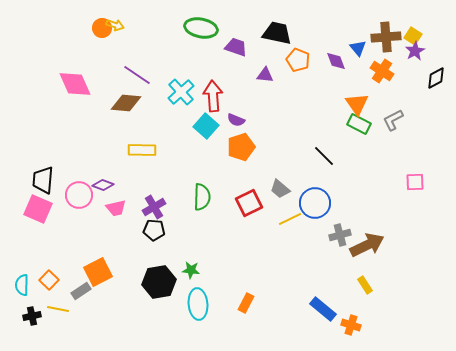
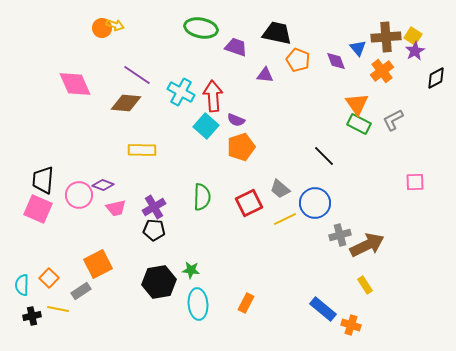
orange cross at (382, 71): rotated 20 degrees clockwise
cyan cross at (181, 92): rotated 20 degrees counterclockwise
yellow line at (290, 219): moved 5 px left
orange square at (98, 272): moved 8 px up
orange square at (49, 280): moved 2 px up
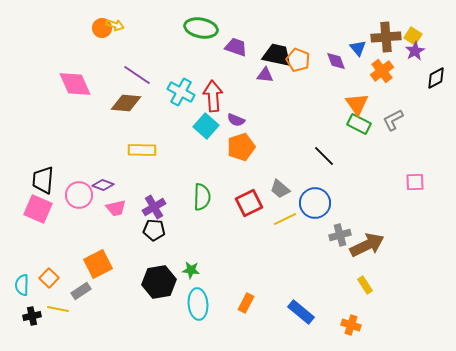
black trapezoid at (277, 33): moved 22 px down
blue rectangle at (323, 309): moved 22 px left, 3 px down
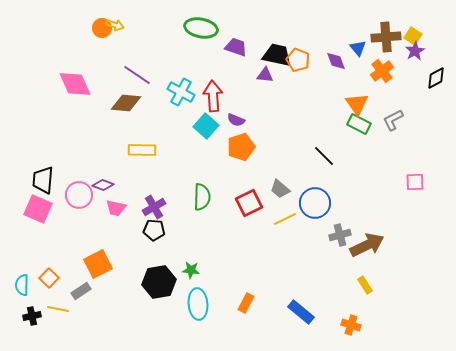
pink trapezoid at (116, 208): rotated 25 degrees clockwise
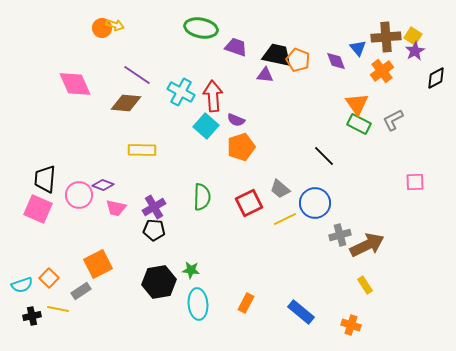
black trapezoid at (43, 180): moved 2 px right, 1 px up
cyan semicircle at (22, 285): rotated 110 degrees counterclockwise
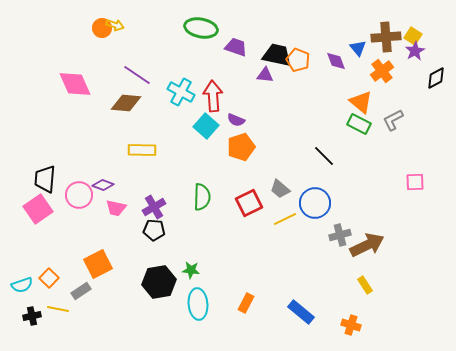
orange triangle at (357, 104): moved 4 px right, 2 px up; rotated 15 degrees counterclockwise
pink square at (38, 209): rotated 32 degrees clockwise
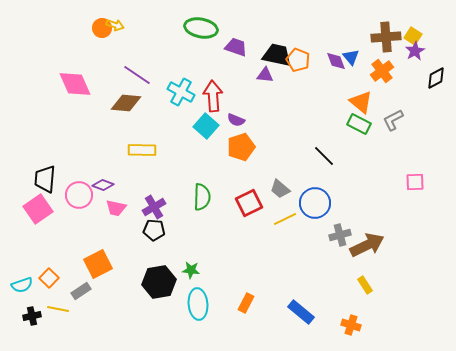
blue triangle at (358, 48): moved 7 px left, 9 px down
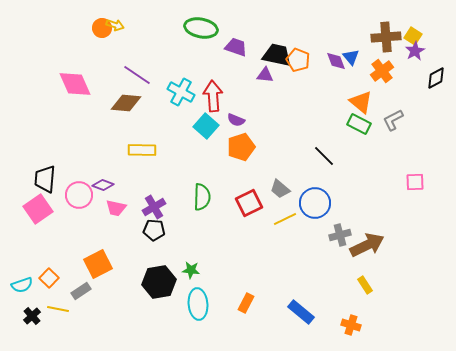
black cross at (32, 316): rotated 30 degrees counterclockwise
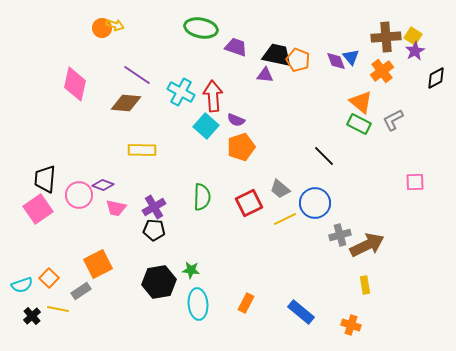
pink diamond at (75, 84): rotated 36 degrees clockwise
yellow rectangle at (365, 285): rotated 24 degrees clockwise
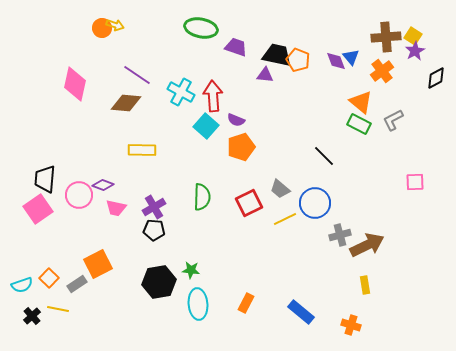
gray rectangle at (81, 291): moved 4 px left, 7 px up
